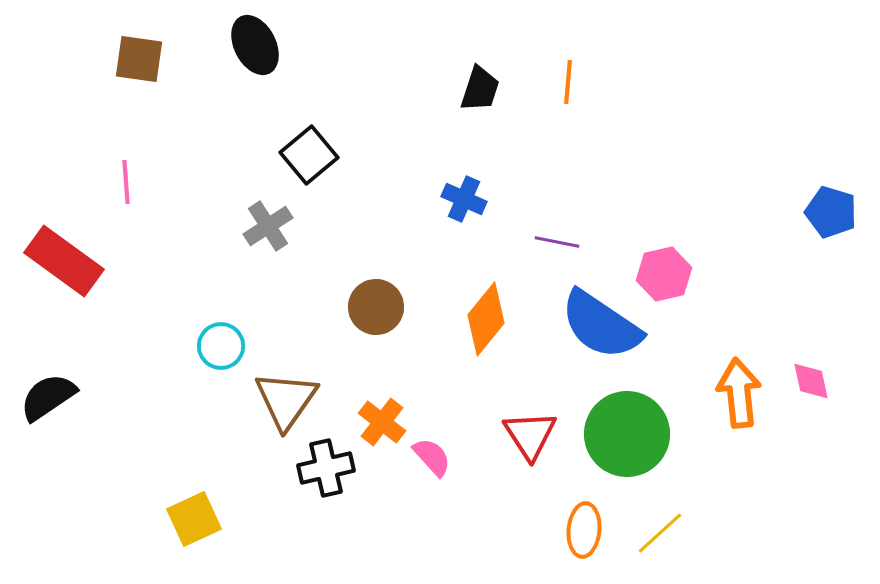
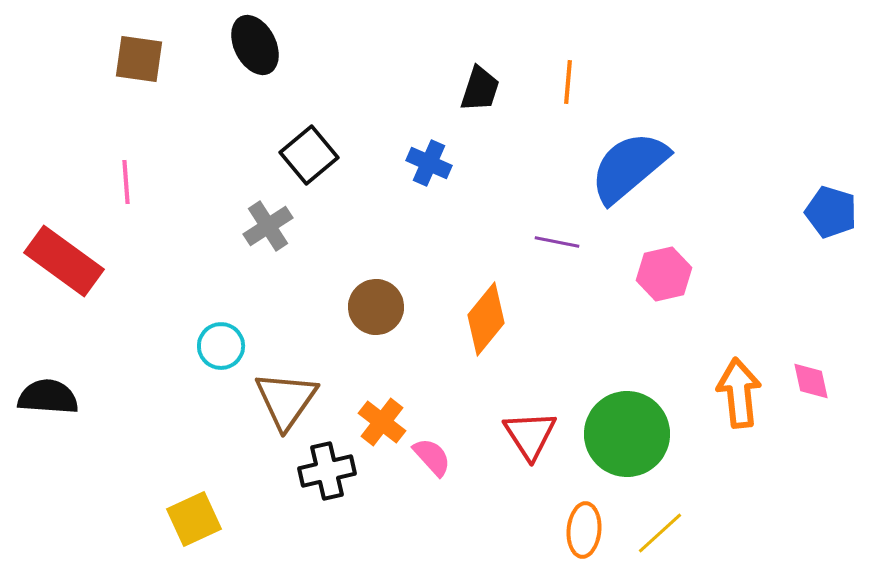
blue cross: moved 35 px left, 36 px up
blue semicircle: moved 28 px right, 158 px up; rotated 106 degrees clockwise
black semicircle: rotated 38 degrees clockwise
black cross: moved 1 px right, 3 px down
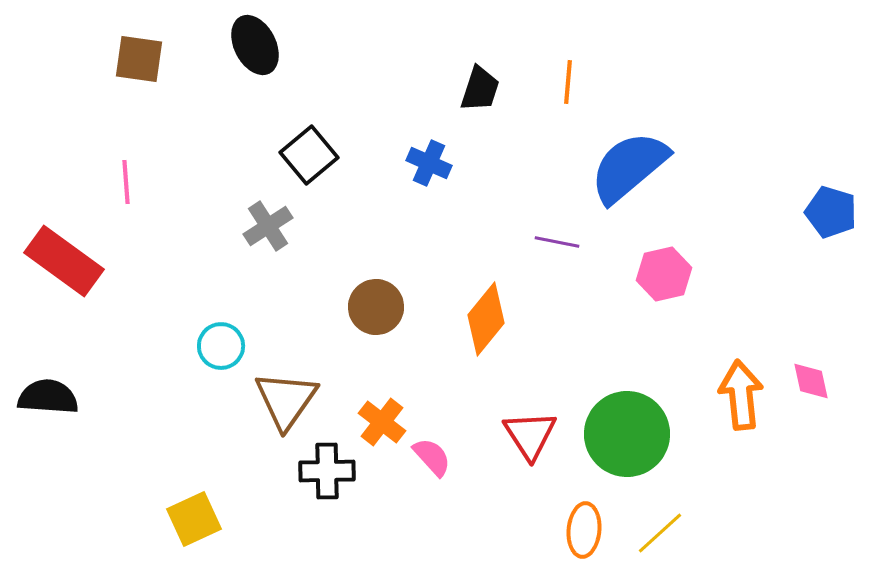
orange arrow: moved 2 px right, 2 px down
black cross: rotated 12 degrees clockwise
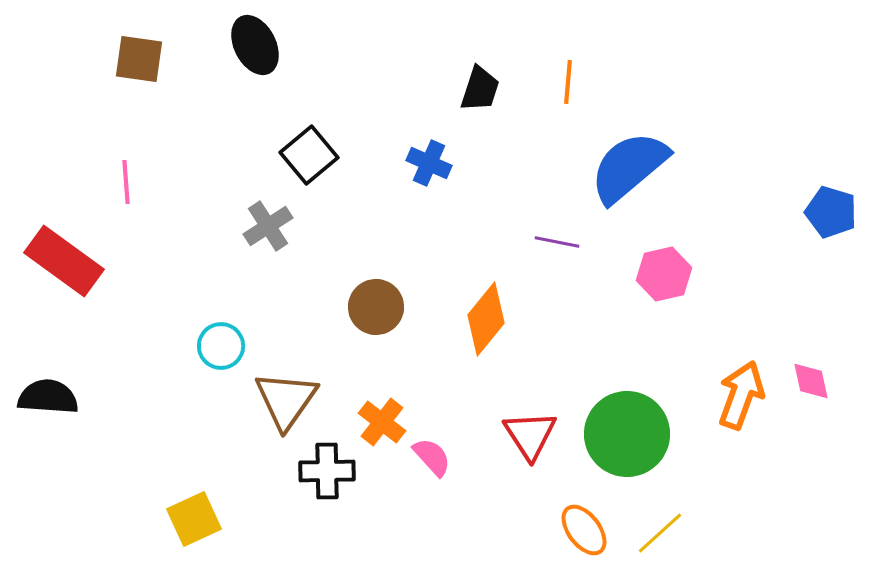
orange arrow: rotated 26 degrees clockwise
orange ellipse: rotated 42 degrees counterclockwise
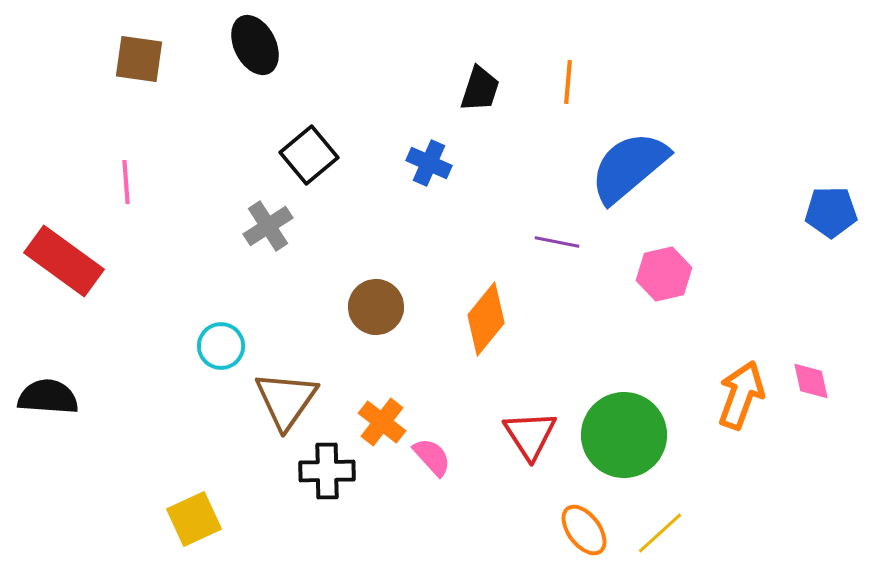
blue pentagon: rotated 18 degrees counterclockwise
green circle: moved 3 px left, 1 px down
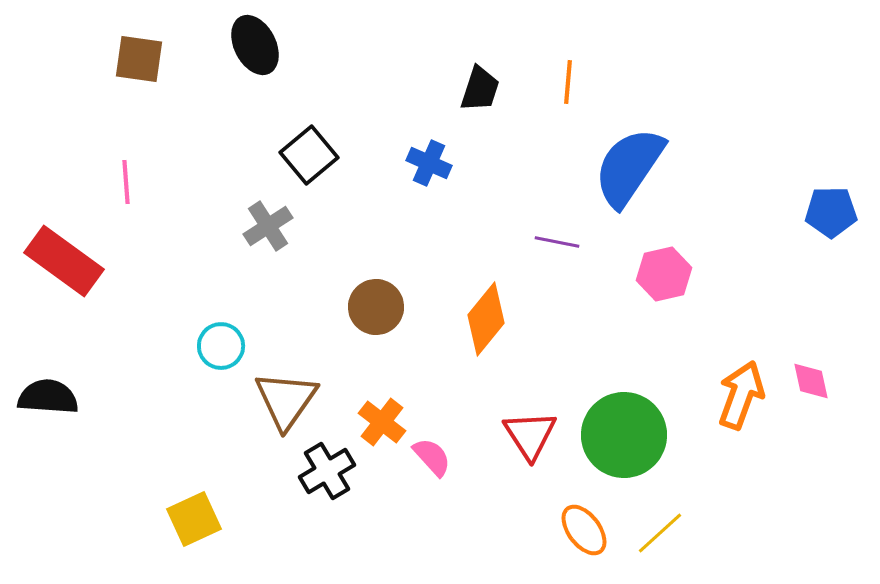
blue semicircle: rotated 16 degrees counterclockwise
black cross: rotated 30 degrees counterclockwise
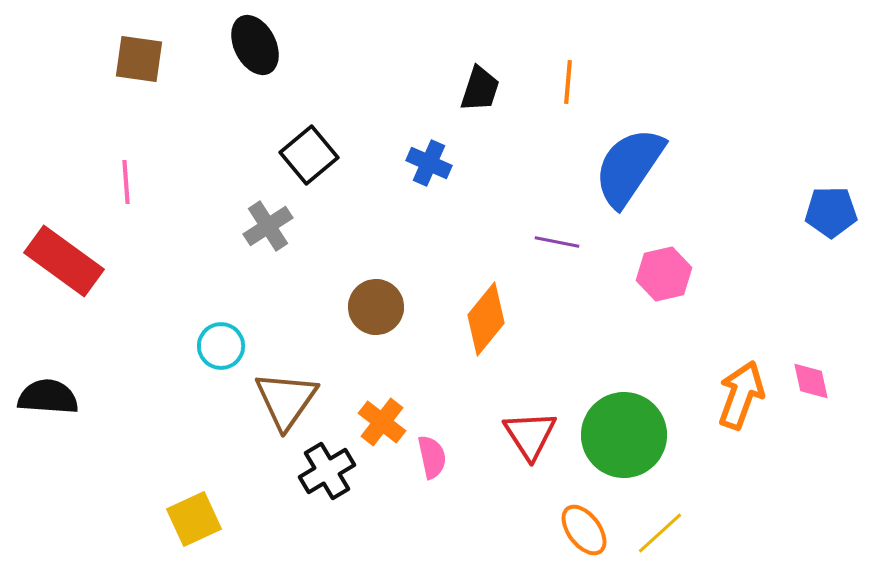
pink semicircle: rotated 30 degrees clockwise
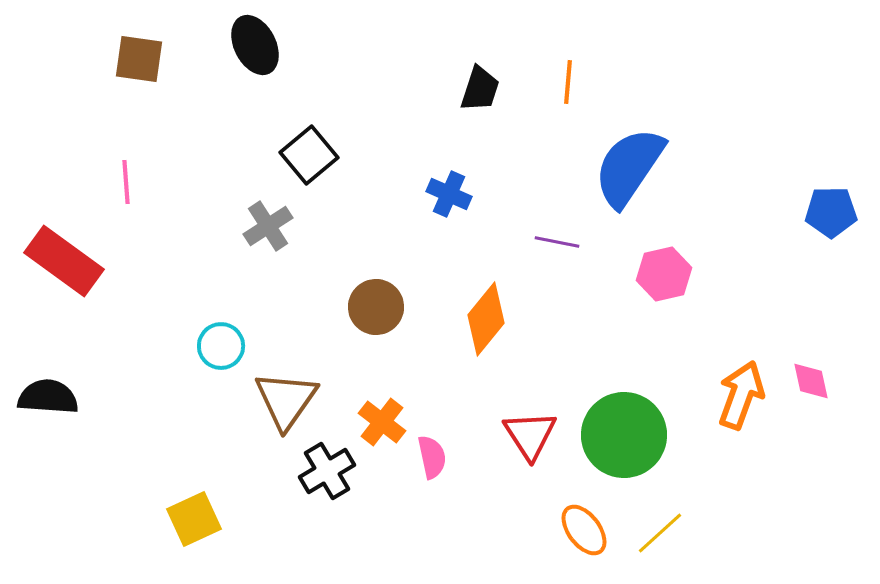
blue cross: moved 20 px right, 31 px down
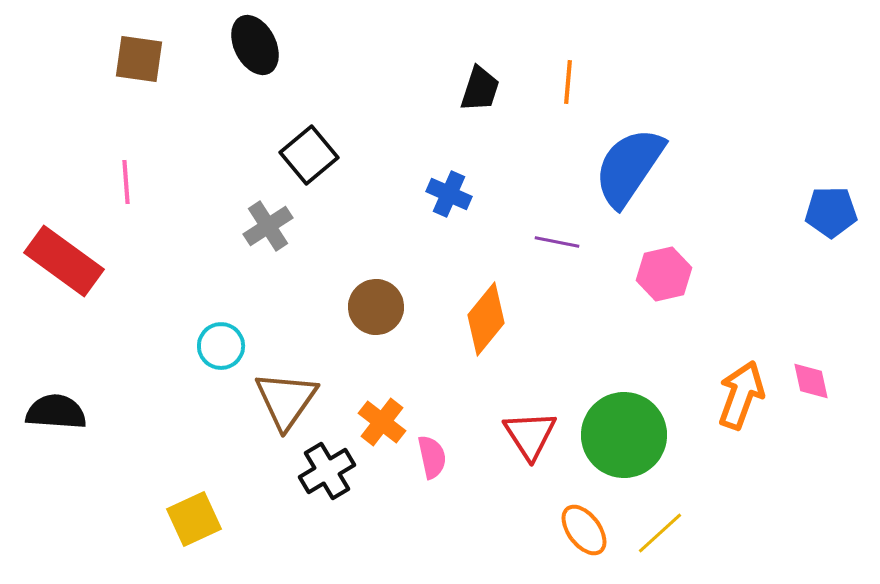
black semicircle: moved 8 px right, 15 px down
